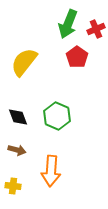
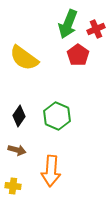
red pentagon: moved 1 px right, 2 px up
yellow semicircle: moved 4 px up; rotated 92 degrees counterclockwise
black diamond: moved 1 px right, 1 px up; rotated 55 degrees clockwise
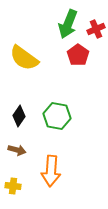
green hexagon: rotated 12 degrees counterclockwise
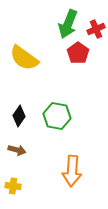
red pentagon: moved 2 px up
orange arrow: moved 21 px right
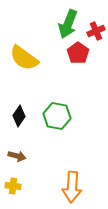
red cross: moved 2 px down
brown arrow: moved 6 px down
orange arrow: moved 16 px down
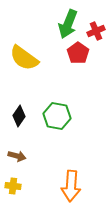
orange arrow: moved 1 px left, 1 px up
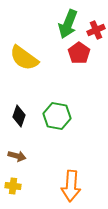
red cross: moved 1 px up
red pentagon: moved 1 px right
black diamond: rotated 15 degrees counterclockwise
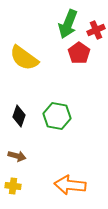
orange arrow: moved 1 px left, 1 px up; rotated 92 degrees clockwise
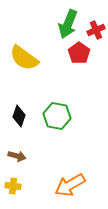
orange arrow: rotated 36 degrees counterclockwise
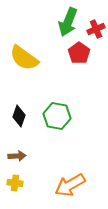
green arrow: moved 2 px up
red cross: moved 1 px up
brown arrow: rotated 18 degrees counterclockwise
yellow cross: moved 2 px right, 3 px up
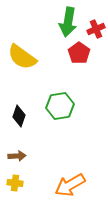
green arrow: rotated 12 degrees counterclockwise
yellow semicircle: moved 2 px left, 1 px up
green hexagon: moved 3 px right, 10 px up; rotated 20 degrees counterclockwise
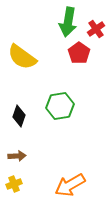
red cross: rotated 12 degrees counterclockwise
yellow cross: moved 1 px left, 1 px down; rotated 28 degrees counterclockwise
